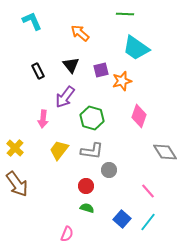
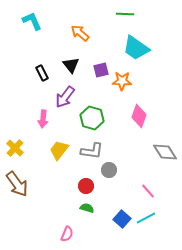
black rectangle: moved 4 px right, 2 px down
orange star: rotated 18 degrees clockwise
cyan line: moved 2 px left, 4 px up; rotated 24 degrees clockwise
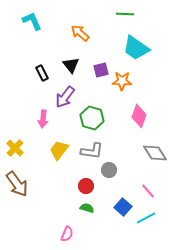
gray diamond: moved 10 px left, 1 px down
blue square: moved 1 px right, 12 px up
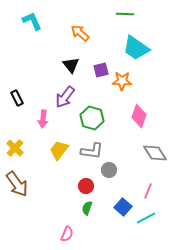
black rectangle: moved 25 px left, 25 px down
pink line: rotated 63 degrees clockwise
green semicircle: rotated 88 degrees counterclockwise
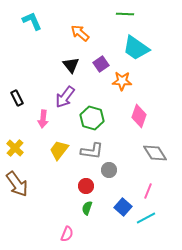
purple square: moved 6 px up; rotated 21 degrees counterclockwise
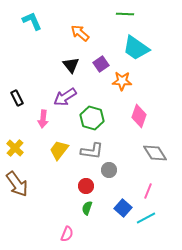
purple arrow: rotated 20 degrees clockwise
blue square: moved 1 px down
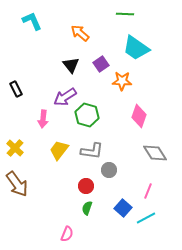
black rectangle: moved 1 px left, 9 px up
green hexagon: moved 5 px left, 3 px up
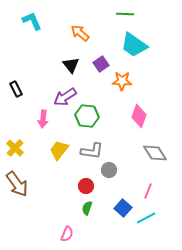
cyan trapezoid: moved 2 px left, 3 px up
green hexagon: moved 1 px down; rotated 10 degrees counterclockwise
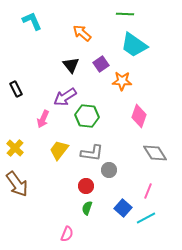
orange arrow: moved 2 px right
pink arrow: rotated 18 degrees clockwise
gray L-shape: moved 2 px down
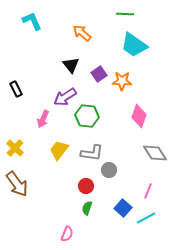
purple square: moved 2 px left, 10 px down
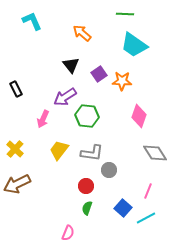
yellow cross: moved 1 px down
brown arrow: rotated 100 degrees clockwise
pink semicircle: moved 1 px right, 1 px up
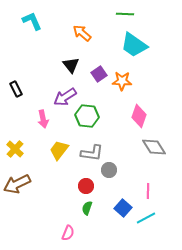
pink arrow: rotated 36 degrees counterclockwise
gray diamond: moved 1 px left, 6 px up
pink line: rotated 21 degrees counterclockwise
